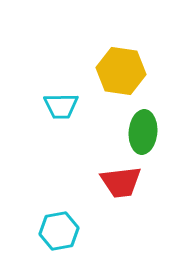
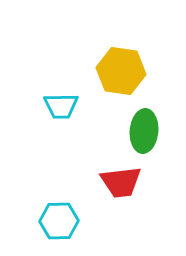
green ellipse: moved 1 px right, 1 px up
cyan hexagon: moved 10 px up; rotated 9 degrees clockwise
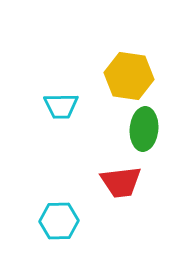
yellow hexagon: moved 8 px right, 5 px down
green ellipse: moved 2 px up
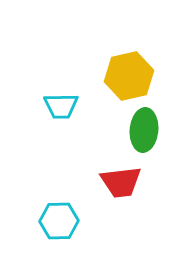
yellow hexagon: rotated 21 degrees counterclockwise
green ellipse: moved 1 px down
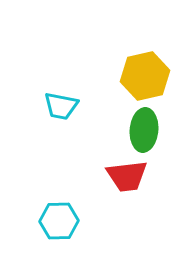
yellow hexagon: moved 16 px right
cyan trapezoid: rotated 12 degrees clockwise
red trapezoid: moved 6 px right, 6 px up
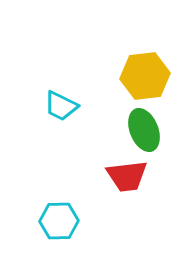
yellow hexagon: rotated 6 degrees clockwise
cyan trapezoid: rotated 15 degrees clockwise
green ellipse: rotated 27 degrees counterclockwise
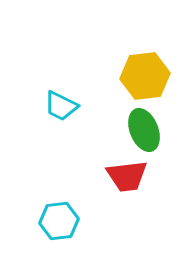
cyan hexagon: rotated 6 degrees counterclockwise
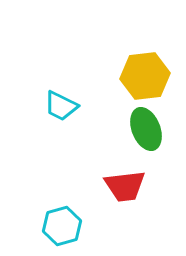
green ellipse: moved 2 px right, 1 px up
red trapezoid: moved 2 px left, 10 px down
cyan hexagon: moved 3 px right, 5 px down; rotated 9 degrees counterclockwise
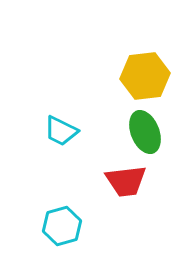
cyan trapezoid: moved 25 px down
green ellipse: moved 1 px left, 3 px down
red trapezoid: moved 1 px right, 5 px up
